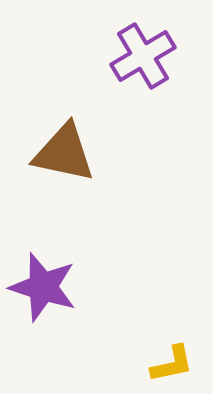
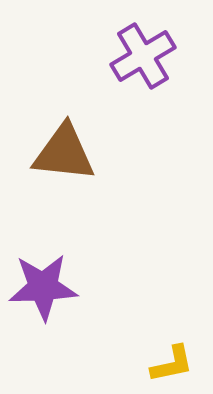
brown triangle: rotated 6 degrees counterclockwise
purple star: rotated 20 degrees counterclockwise
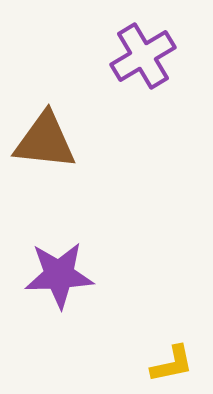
brown triangle: moved 19 px left, 12 px up
purple star: moved 16 px right, 12 px up
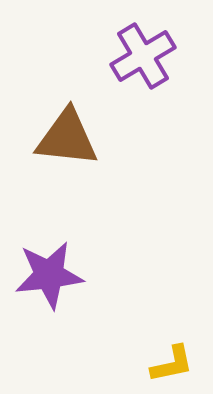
brown triangle: moved 22 px right, 3 px up
purple star: moved 10 px left; rotated 4 degrees counterclockwise
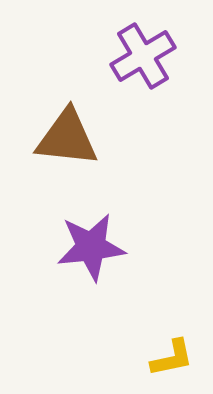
purple star: moved 42 px right, 28 px up
yellow L-shape: moved 6 px up
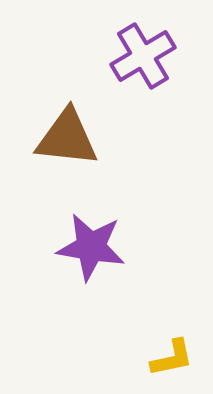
purple star: rotated 16 degrees clockwise
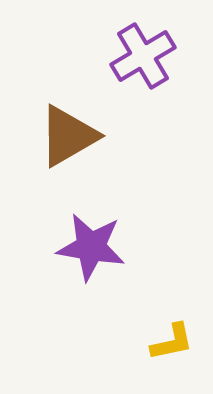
brown triangle: moved 1 px right, 2 px up; rotated 36 degrees counterclockwise
yellow L-shape: moved 16 px up
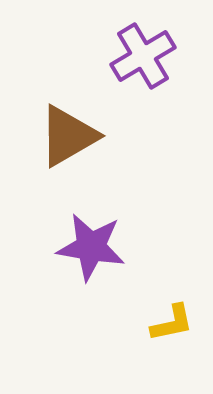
yellow L-shape: moved 19 px up
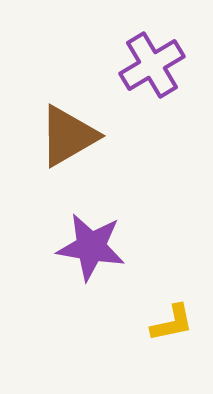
purple cross: moved 9 px right, 9 px down
